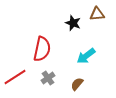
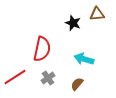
cyan arrow: moved 2 px left, 3 px down; rotated 54 degrees clockwise
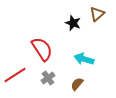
brown triangle: rotated 35 degrees counterclockwise
red semicircle: rotated 45 degrees counterclockwise
red line: moved 2 px up
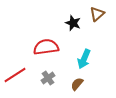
red semicircle: moved 4 px right, 2 px up; rotated 65 degrees counterclockwise
cyan arrow: rotated 84 degrees counterclockwise
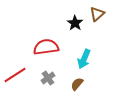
black star: moved 2 px right; rotated 14 degrees clockwise
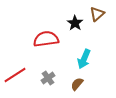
red semicircle: moved 8 px up
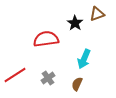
brown triangle: rotated 21 degrees clockwise
brown semicircle: rotated 16 degrees counterclockwise
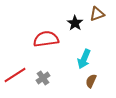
gray cross: moved 5 px left
brown semicircle: moved 14 px right, 3 px up
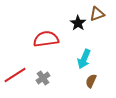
black star: moved 3 px right
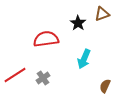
brown triangle: moved 5 px right
brown semicircle: moved 14 px right, 5 px down
